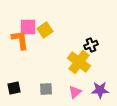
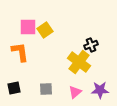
orange L-shape: moved 12 px down
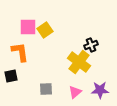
black square: moved 3 px left, 12 px up
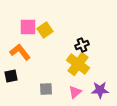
black cross: moved 9 px left
orange L-shape: rotated 30 degrees counterclockwise
yellow cross: moved 1 px left, 2 px down
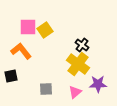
black cross: rotated 32 degrees counterclockwise
orange L-shape: moved 1 px right, 1 px up
purple star: moved 2 px left, 6 px up
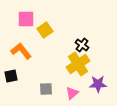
pink square: moved 2 px left, 8 px up
yellow cross: rotated 20 degrees clockwise
pink triangle: moved 3 px left, 1 px down
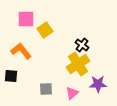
black square: rotated 16 degrees clockwise
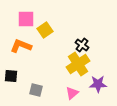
orange L-shape: moved 5 px up; rotated 30 degrees counterclockwise
gray square: moved 10 px left, 1 px down; rotated 16 degrees clockwise
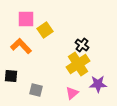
orange L-shape: rotated 25 degrees clockwise
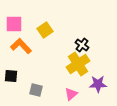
pink square: moved 12 px left, 5 px down
pink triangle: moved 1 px left, 1 px down
